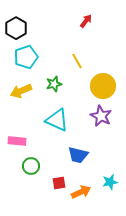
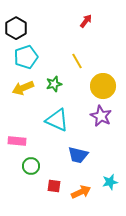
yellow arrow: moved 2 px right, 3 px up
red square: moved 5 px left, 3 px down; rotated 16 degrees clockwise
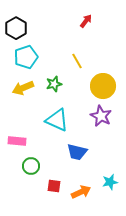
blue trapezoid: moved 1 px left, 3 px up
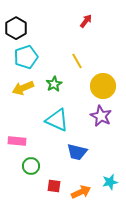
green star: rotated 14 degrees counterclockwise
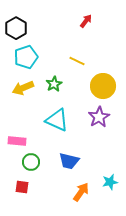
yellow line: rotated 35 degrees counterclockwise
purple star: moved 2 px left, 1 px down; rotated 15 degrees clockwise
blue trapezoid: moved 8 px left, 9 px down
green circle: moved 4 px up
red square: moved 32 px left, 1 px down
orange arrow: rotated 30 degrees counterclockwise
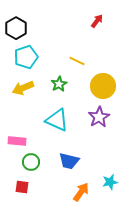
red arrow: moved 11 px right
green star: moved 5 px right
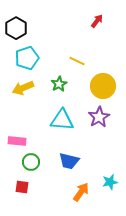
cyan pentagon: moved 1 px right, 1 px down
cyan triangle: moved 5 px right; rotated 20 degrees counterclockwise
